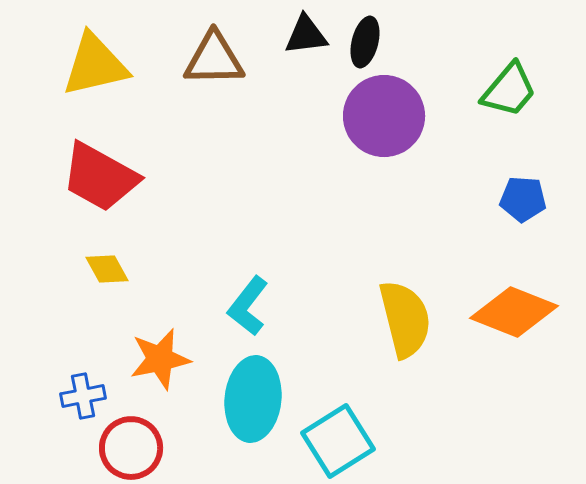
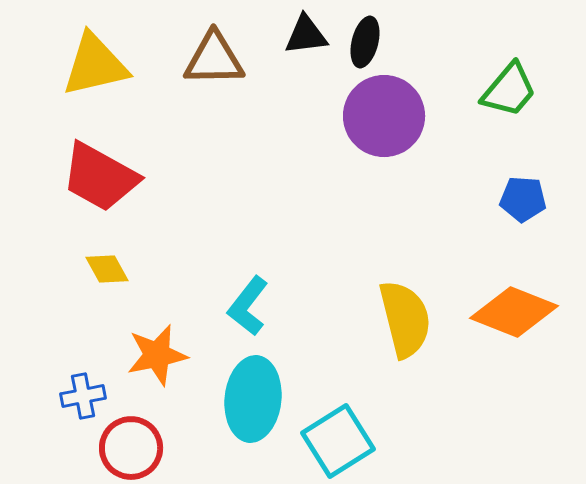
orange star: moved 3 px left, 4 px up
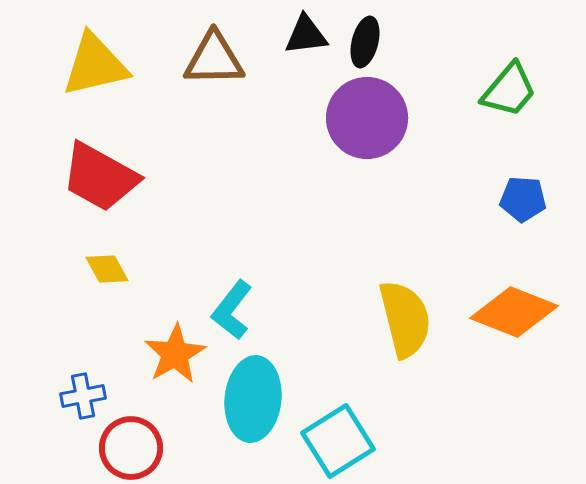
purple circle: moved 17 px left, 2 px down
cyan L-shape: moved 16 px left, 4 px down
orange star: moved 18 px right, 1 px up; rotated 18 degrees counterclockwise
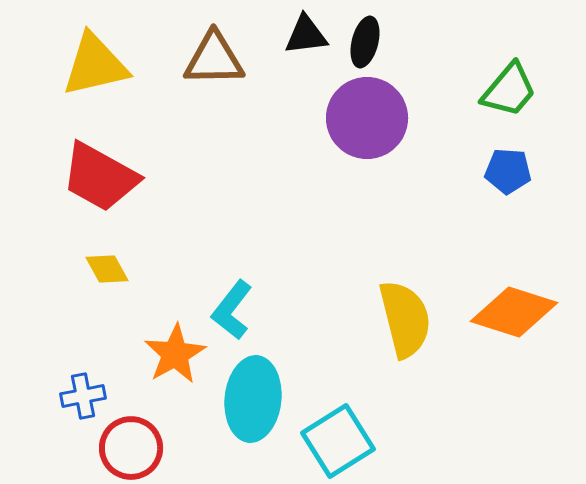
blue pentagon: moved 15 px left, 28 px up
orange diamond: rotated 4 degrees counterclockwise
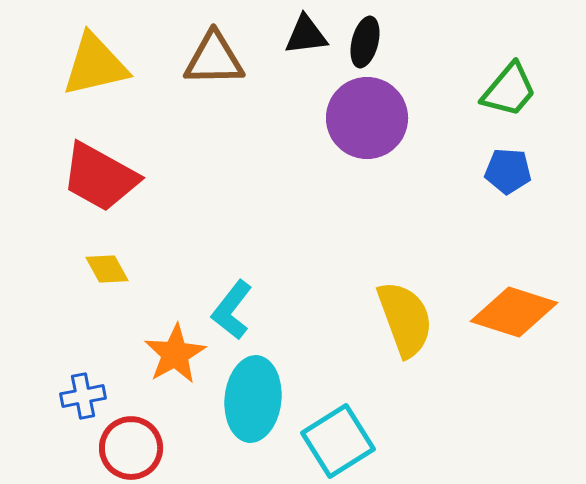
yellow semicircle: rotated 6 degrees counterclockwise
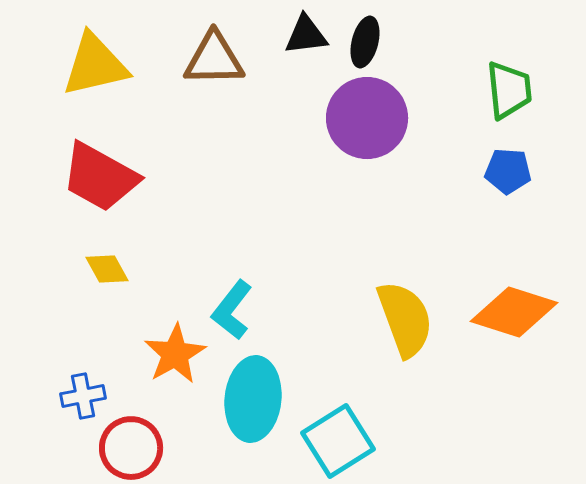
green trapezoid: rotated 46 degrees counterclockwise
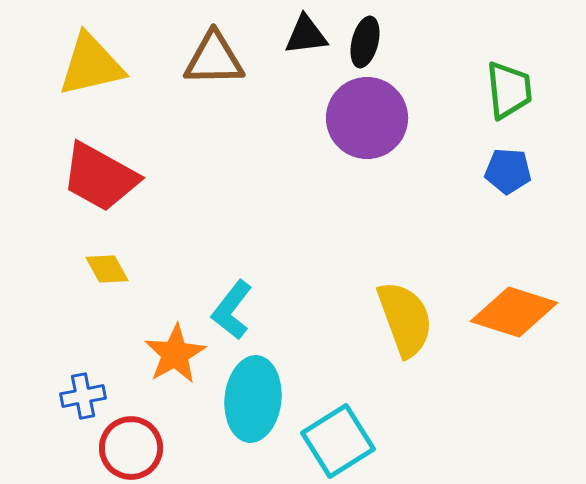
yellow triangle: moved 4 px left
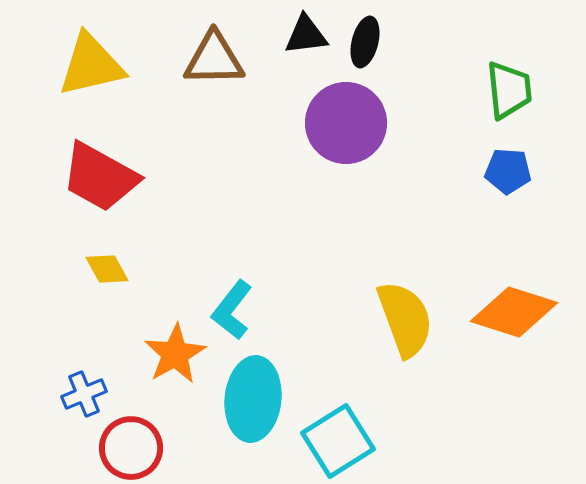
purple circle: moved 21 px left, 5 px down
blue cross: moved 1 px right, 2 px up; rotated 12 degrees counterclockwise
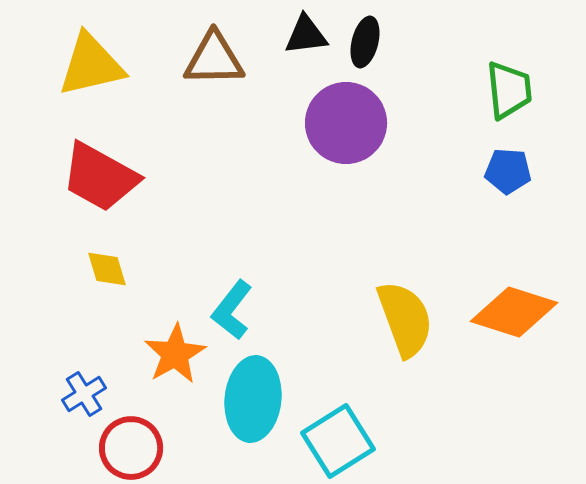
yellow diamond: rotated 12 degrees clockwise
blue cross: rotated 9 degrees counterclockwise
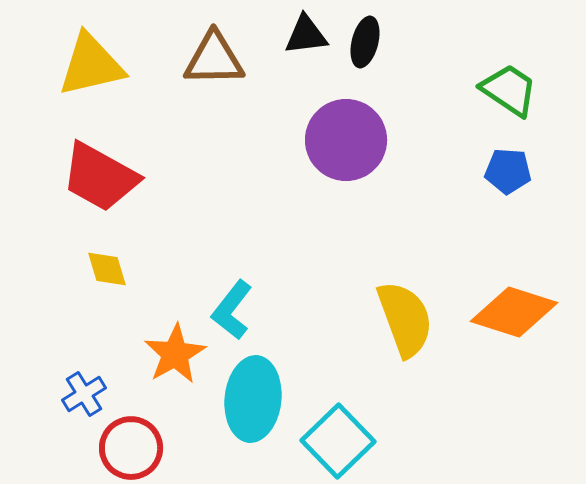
green trapezoid: rotated 50 degrees counterclockwise
purple circle: moved 17 px down
cyan square: rotated 12 degrees counterclockwise
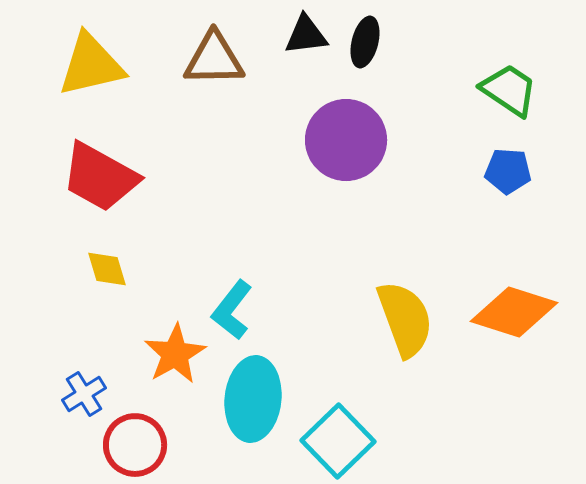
red circle: moved 4 px right, 3 px up
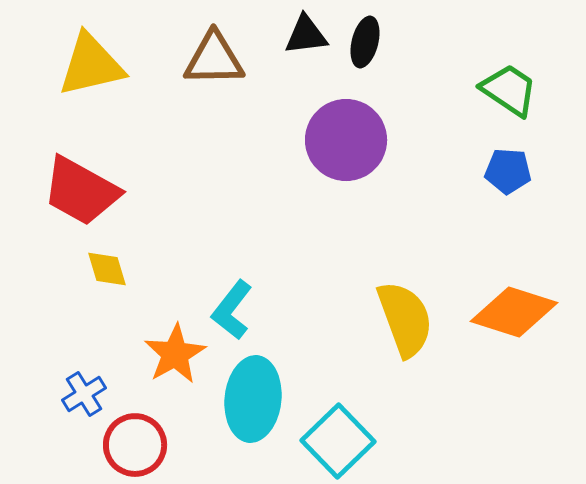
red trapezoid: moved 19 px left, 14 px down
